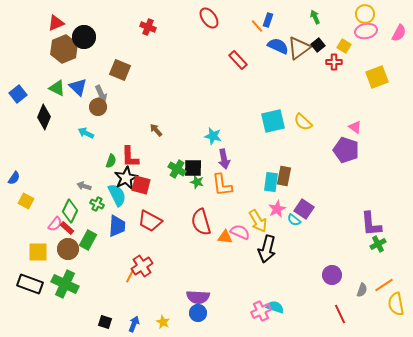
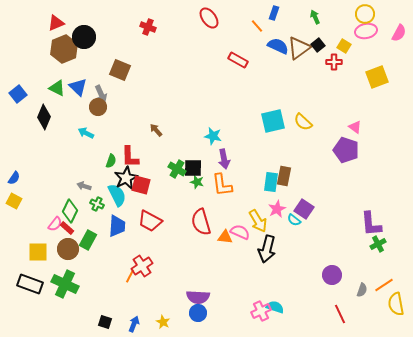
blue rectangle at (268, 20): moved 6 px right, 7 px up
red rectangle at (238, 60): rotated 18 degrees counterclockwise
yellow square at (26, 201): moved 12 px left
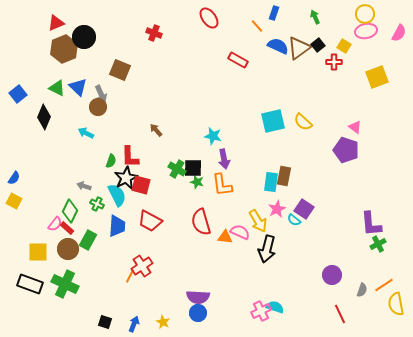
red cross at (148, 27): moved 6 px right, 6 px down
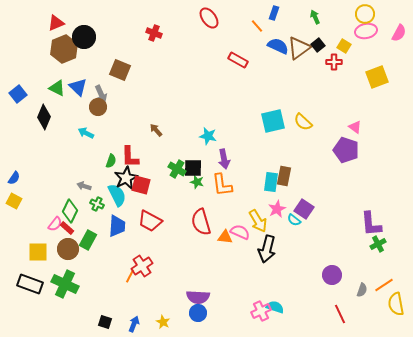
cyan star at (213, 136): moved 5 px left
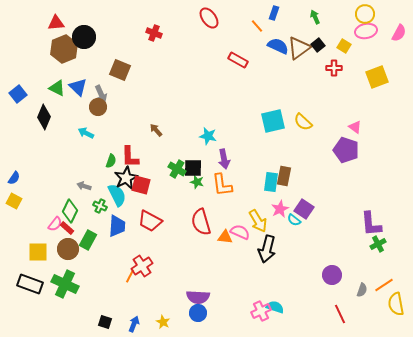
red triangle at (56, 23): rotated 18 degrees clockwise
red cross at (334, 62): moved 6 px down
green cross at (97, 204): moved 3 px right, 2 px down
pink star at (277, 209): moved 3 px right
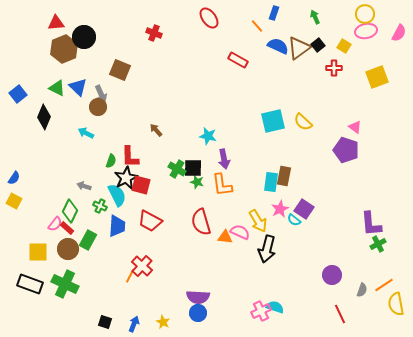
red cross at (142, 266): rotated 15 degrees counterclockwise
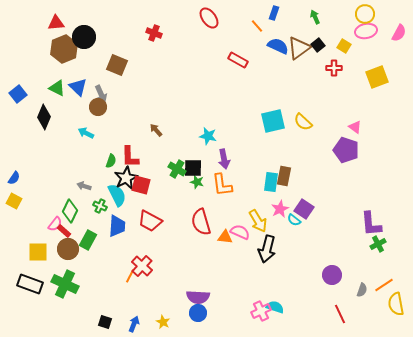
brown square at (120, 70): moved 3 px left, 5 px up
red rectangle at (67, 228): moved 3 px left, 3 px down
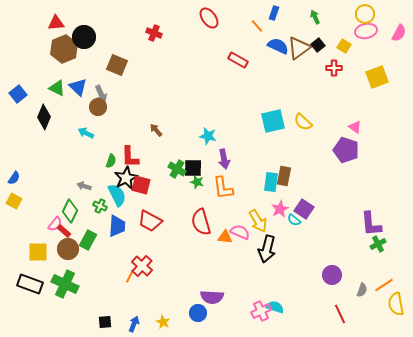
orange L-shape at (222, 185): moved 1 px right, 3 px down
purple semicircle at (198, 297): moved 14 px right
black square at (105, 322): rotated 24 degrees counterclockwise
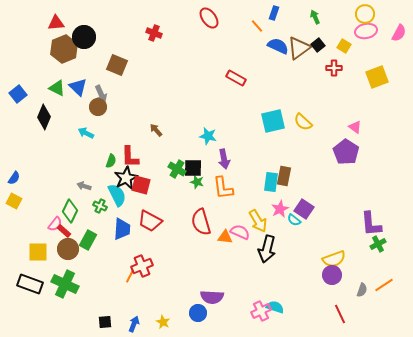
red rectangle at (238, 60): moved 2 px left, 18 px down
purple pentagon at (346, 150): moved 2 px down; rotated 15 degrees clockwise
blue trapezoid at (117, 226): moved 5 px right, 3 px down
red cross at (142, 266): rotated 25 degrees clockwise
yellow semicircle at (396, 304): moved 62 px left, 45 px up; rotated 100 degrees counterclockwise
